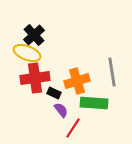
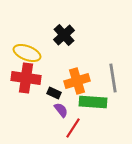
black cross: moved 30 px right
gray line: moved 1 px right, 6 px down
red cross: moved 9 px left; rotated 16 degrees clockwise
green rectangle: moved 1 px left, 1 px up
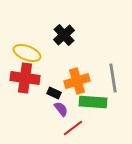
red cross: moved 1 px left
purple semicircle: moved 1 px up
red line: rotated 20 degrees clockwise
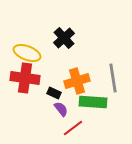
black cross: moved 3 px down
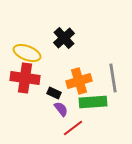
orange cross: moved 2 px right
green rectangle: rotated 8 degrees counterclockwise
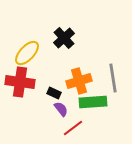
yellow ellipse: rotated 68 degrees counterclockwise
red cross: moved 5 px left, 4 px down
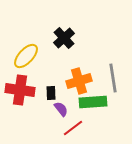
yellow ellipse: moved 1 px left, 3 px down
red cross: moved 8 px down
black rectangle: moved 3 px left; rotated 64 degrees clockwise
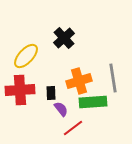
red cross: rotated 12 degrees counterclockwise
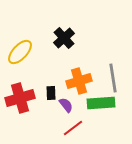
yellow ellipse: moved 6 px left, 4 px up
red cross: moved 8 px down; rotated 12 degrees counterclockwise
green rectangle: moved 8 px right, 1 px down
purple semicircle: moved 5 px right, 4 px up
